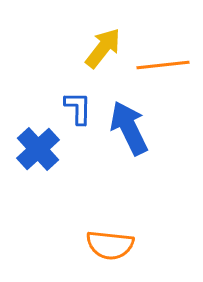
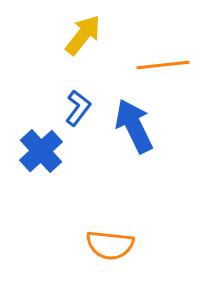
yellow arrow: moved 20 px left, 13 px up
blue L-shape: rotated 36 degrees clockwise
blue arrow: moved 5 px right, 2 px up
blue cross: moved 3 px right, 2 px down
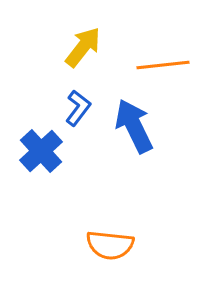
yellow arrow: moved 12 px down
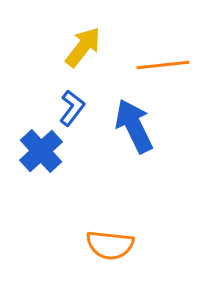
blue L-shape: moved 6 px left
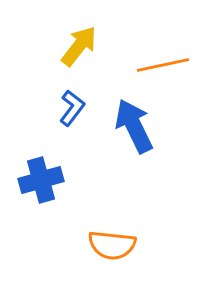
yellow arrow: moved 4 px left, 1 px up
orange line: rotated 6 degrees counterclockwise
blue cross: moved 29 px down; rotated 27 degrees clockwise
orange semicircle: moved 2 px right
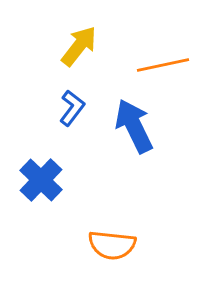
blue cross: rotated 30 degrees counterclockwise
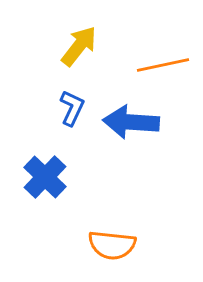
blue L-shape: rotated 12 degrees counterclockwise
blue arrow: moved 3 px left, 4 px up; rotated 60 degrees counterclockwise
blue cross: moved 4 px right, 3 px up
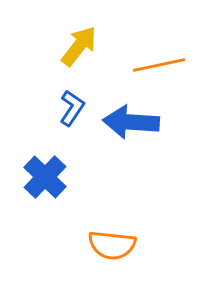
orange line: moved 4 px left
blue L-shape: rotated 9 degrees clockwise
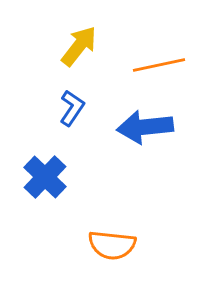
blue arrow: moved 14 px right, 5 px down; rotated 10 degrees counterclockwise
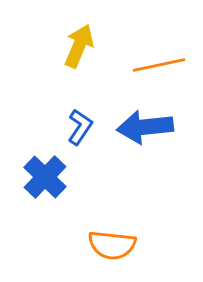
yellow arrow: rotated 15 degrees counterclockwise
blue L-shape: moved 8 px right, 19 px down
